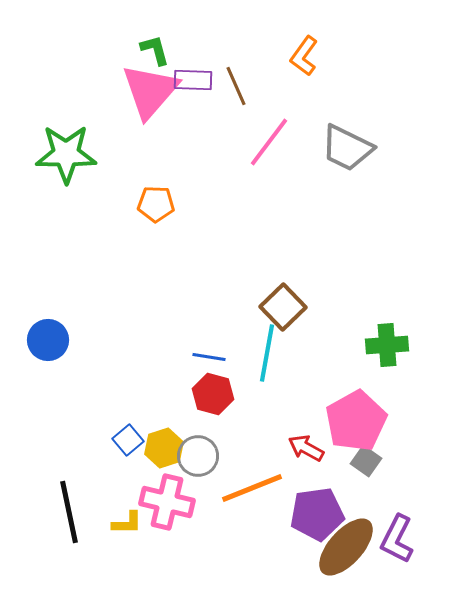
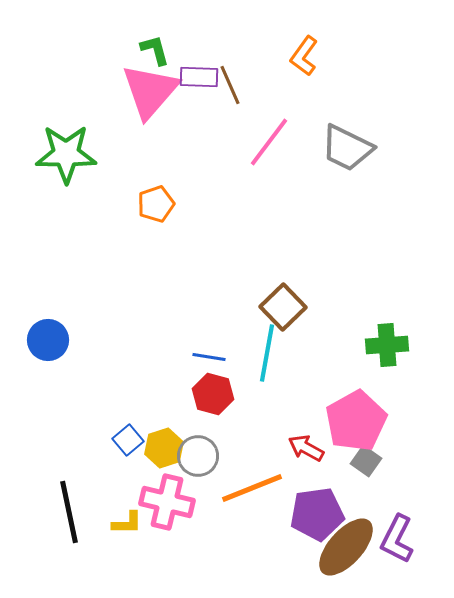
purple rectangle: moved 6 px right, 3 px up
brown line: moved 6 px left, 1 px up
orange pentagon: rotated 21 degrees counterclockwise
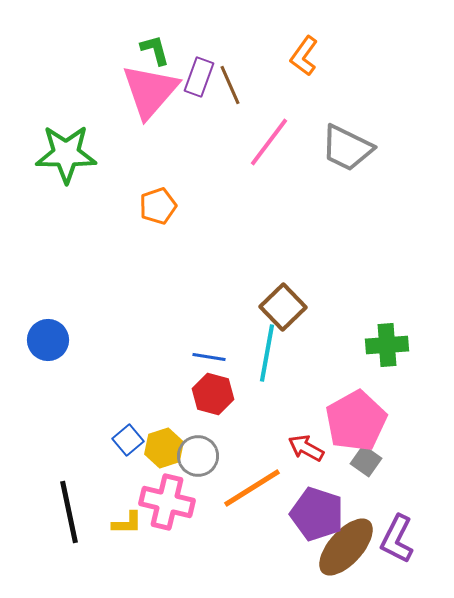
purple rectangle: rotated 72 degrees counterclockwise
orange pentagon: moved 2 px right, 2 px down
orange line: rotated 10 degrees counterclockwise
purple pentagon: rotated 26 degrees clockwise
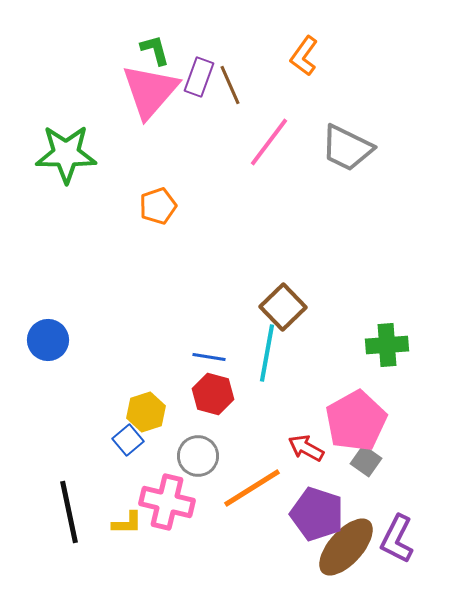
yellow hexagon: moved 18 px left, 36 px up
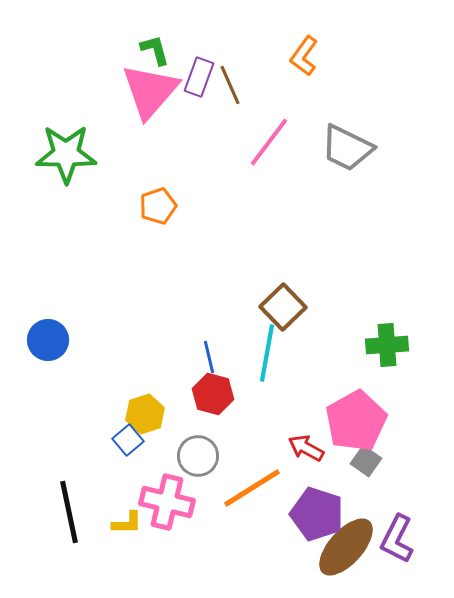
blue line: rotated 68 degrees clockwise
yellow hexagon: moved 1 px left, 2 px down
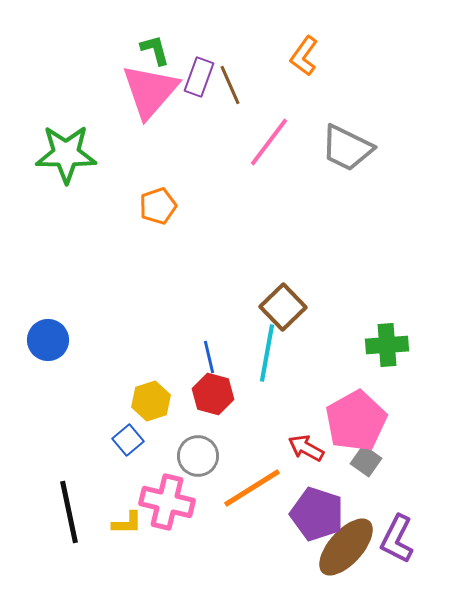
yellow hexagon: moved 6 px right, 13 px up
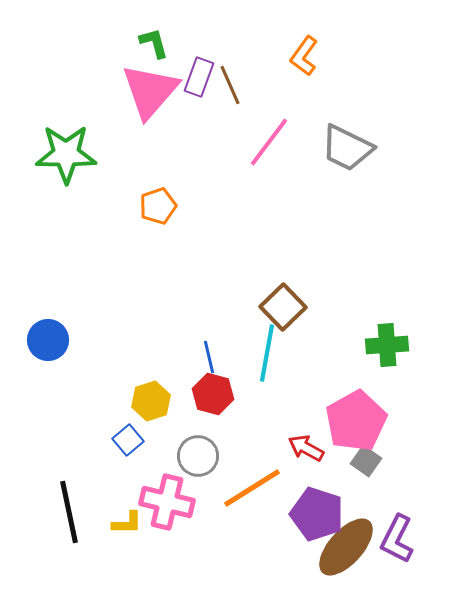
green L-shape: moved 1 px left, 7 px up
